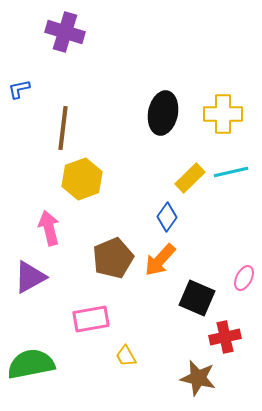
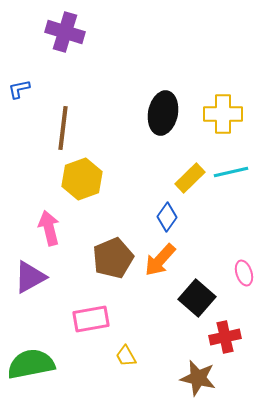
pink ellipse: moved 5 px up; rotated 45 degrees counterclockwise
black square: rotated 18 degrees clockwise
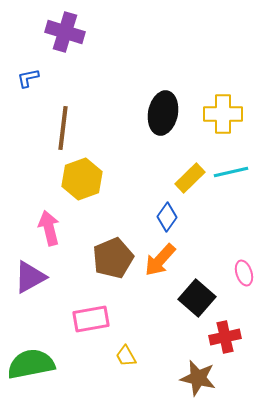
blue L-shape: moved 9 px right, 11 px up
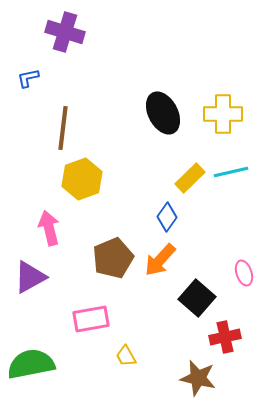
black ellipse: rotated 39 degrees counterclockwise
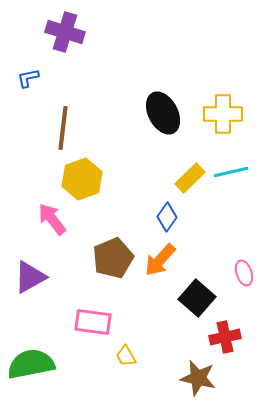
pink arrow: moved 3 px right, 9 px up; rotated 24 degrees counterclockwise
pink rectangle: moved 2 px right, 3 px down; rotated 18 degrees clockwise
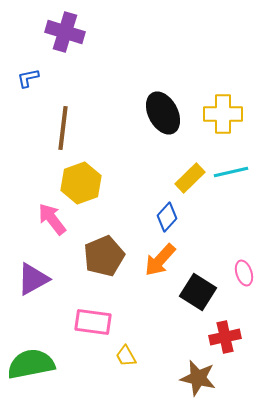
yellow hexagon: moved 1 px left, 4 px down
blue diamond: rotated 8 degrees clockwise
brown pentagon: moved 9 px left, 2 px up
purple triangle: moved 3 px right, 2 px down
black square: moved 1 px right, 6 px up; rotated 9 degrees counterclockwise
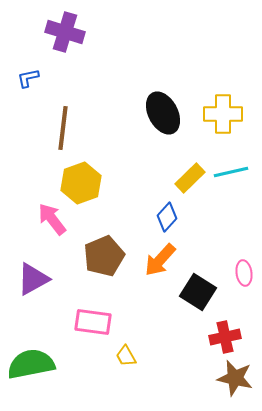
pink ellipse: rotated 10 degrees clockwise
brown star: moved 37 px right
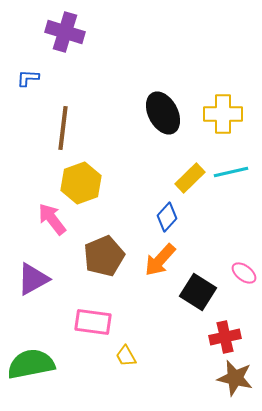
blue L-shape: rotated 15 degrees clockwise
pink ellipse: rotated 45 degrees counterclockwise
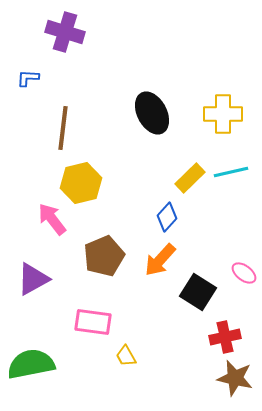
black ellipse: moved 11 px left
yellow hexagon: rotated 6 degrees clockwise
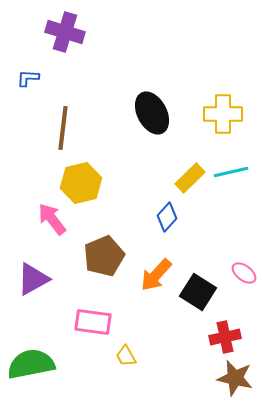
orange arrow: moved 4 px left, 15 px down
